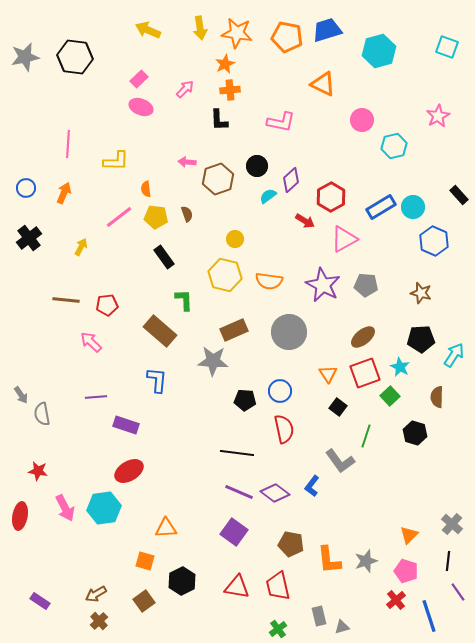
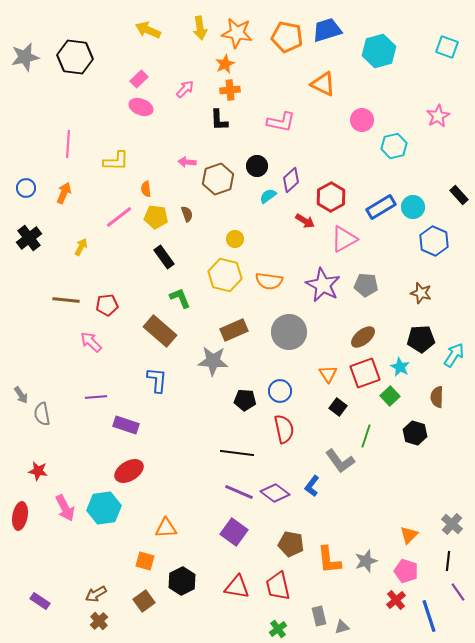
green L-shape at (184, 300): moved 4 px left, 2 px up; rotated 20 degrees counterclockwise
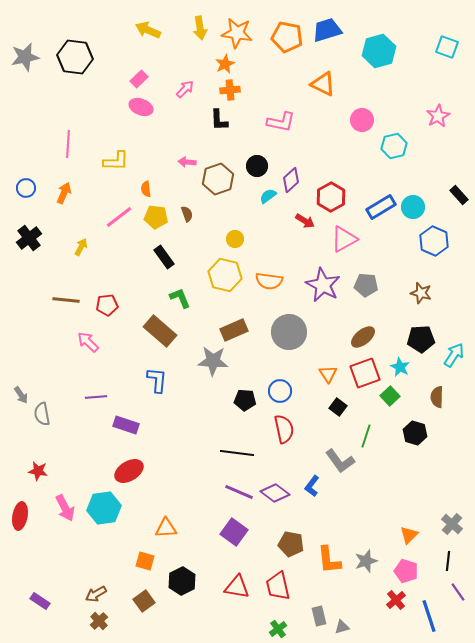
pink arrow at (91, 342): moved 3 px left
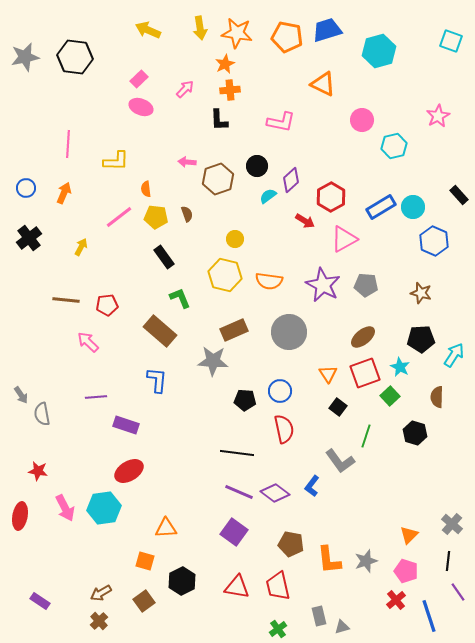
cyan square at (447, 47): moved 4 px right, 6 px up
brown arrow at (96, 594): moved 5 px right, 1 px up
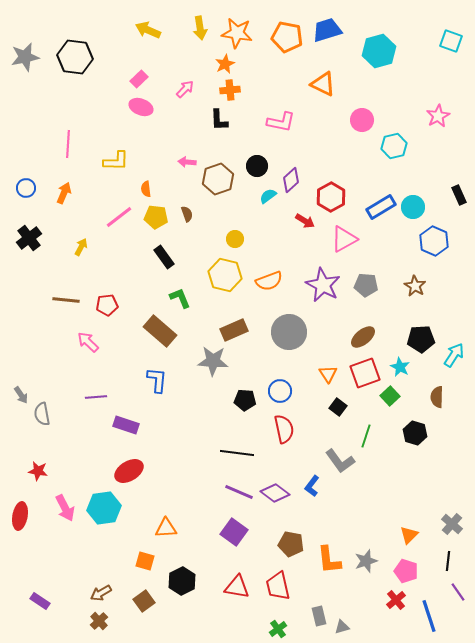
black rectangle at (459, 195): rotated 18 degrees clockwise
orange semicircle at (269, 281): rotated 28 degrees counterclockwise
brown star at (421, 293): moved 6 px left, 7 px up; rotated 15 degrees clockwise
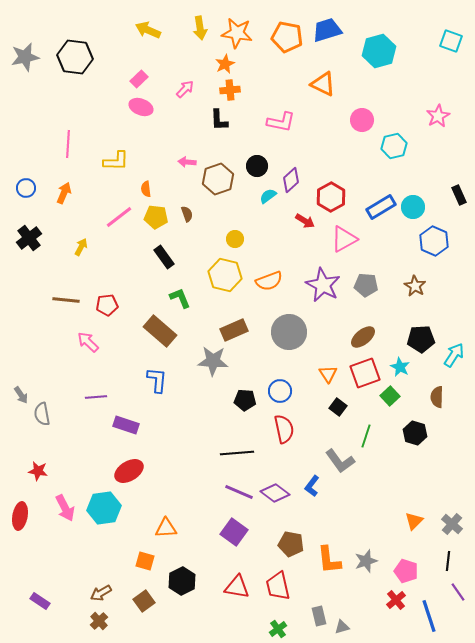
black line at (237, 453): rotated 12 degrees counterclockwise
orange triangle at (409, 535): moved 5 px right, 14 px up
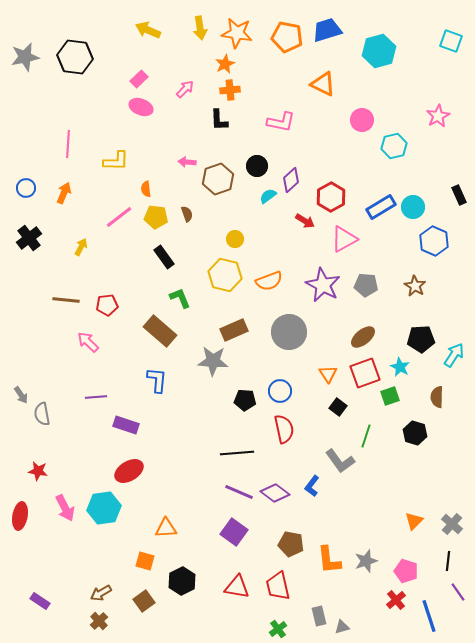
green square at (390, 396): rotated 24 degrees clockwise
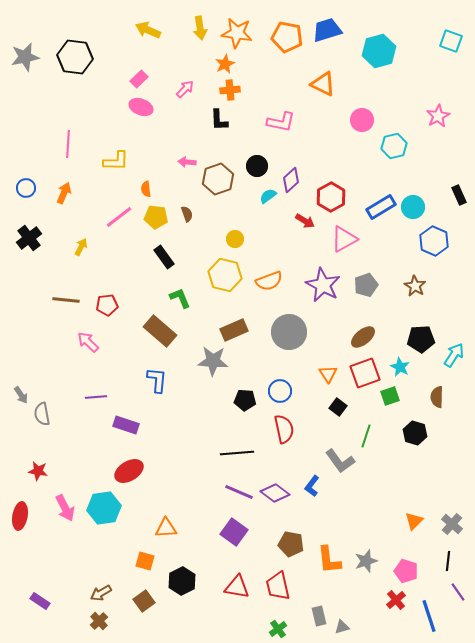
gray pentagon at (366, 285): rotated 25 degrees counterclockwise
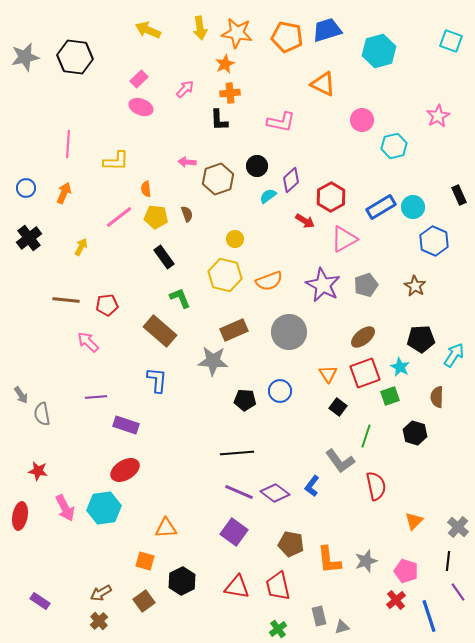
orange cross at (230, 90): moved 3 px down
red semicircle at (284, 429): moved 92 px right, 57 px down
red ellipse at (129, 471): moved 4 px left, 1 px up
gray cross at (452, 524): moved 6 px right, 3 px down
